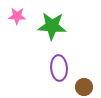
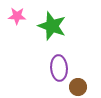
green star: rotated 16 degrees clockwise
brown circle: moved 6 px left
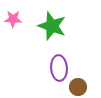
pink star: moved 4 px left, 3 px down
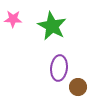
green star: rotated 8 degrees clockwise
purple ellipse: rotated 10 degrees clockwise
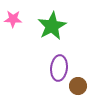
green star: rotated 16 degrees clockwise
brown circle: moved 1 px up
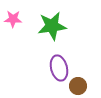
green star: rotated 20 degrees clockwise
purple ellipse: rotated 20 degrees counterclockwise
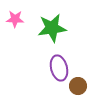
pink star: moved 2 px right
green star: moved 2 px down
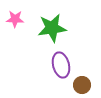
purple ellipse: moved 2 px right, 3 px up
brown circle: moved 4 px right, 1 px up
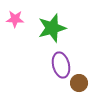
green star: rotated 8 degrees counterclockwise
brown circle: moved 3 px left, 2 px up
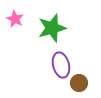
pink star: rotated 24 degrees clockwise
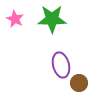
green star: moved 9 px up; rotated 16 degrees clockwise
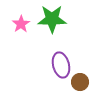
pink star: moved 6 px right, 5 px down; rotated 12 degrees clockwise
brown circle: moved 1 px right, 1 px up
